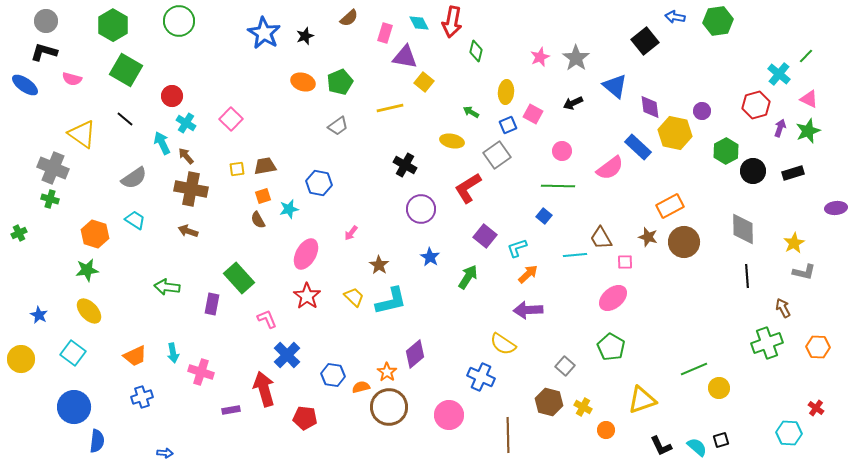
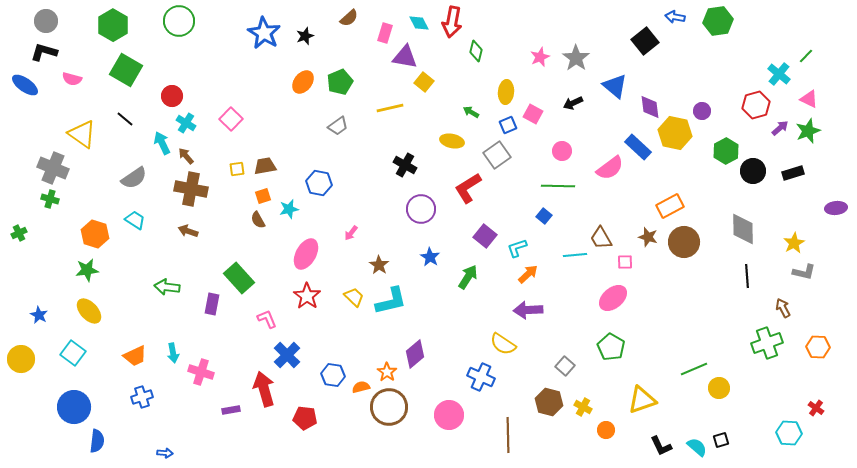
orange ellipse at (303, 82): rotated 70 degrees counterclockwise
purple arrow at (780, 128): rotated 30 degrees clockwise
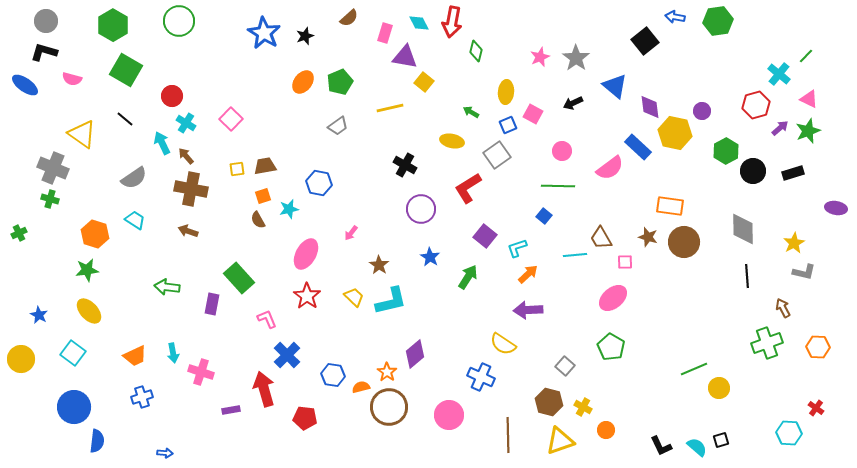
orange rectangle at (670, 206): rotated 36 degrees clockwise
purple ellipse at (836, 208): rotated 15 degrees clockwise
yellow triangle at (642, 400): moved 82 px left, 41 px down
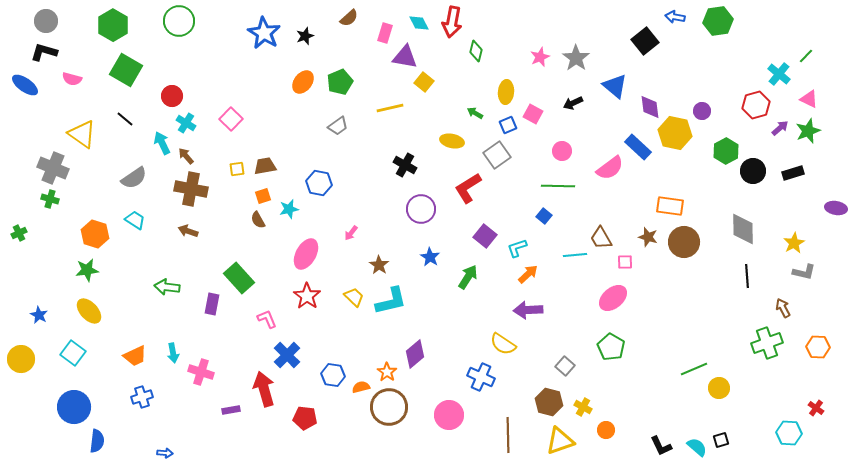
green arrow at (471, 112): moved 4 px right, 1 px down
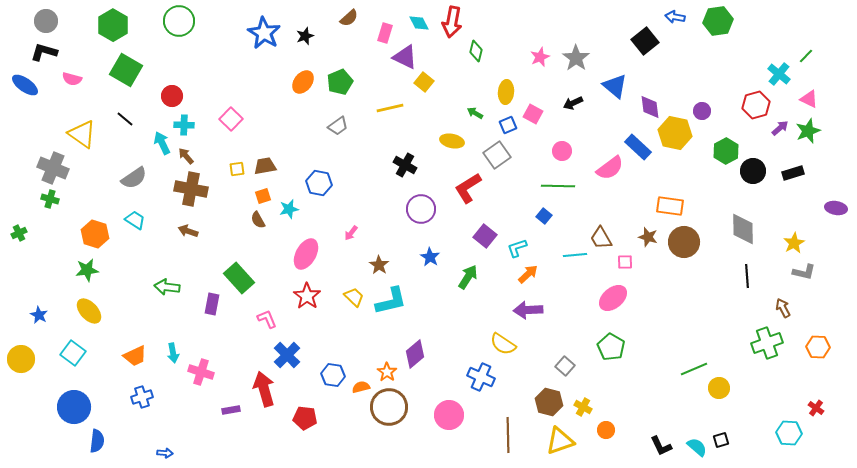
purple triangle at (405, 57): rotated 16 degrees clockwise
cyan cross at (186, 123): moved 2 px left, 2 px down; rotated 30 degrees counterclockwise
